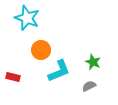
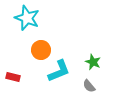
gray semicircle: rotated 104 degrees counterclockwise
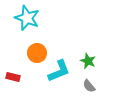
orange circle: moved 4 px left, 3 px down
green star: moved 5 px left, 1 px up
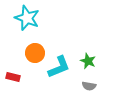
orange circle: moved 2 px left
cyan L-shape: moved 4 px up
gray semicircle: rotated 40 degrees counterclockwise
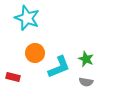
green star: moved 2 px left, 2 px up
gray semicircle: moved 3 px left, 4 px up
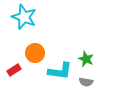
cyan star: moved 3 px left, 1 px up
cyan L-shape: moved 1 px right, 4 px down; rotated 30 degrees clockwise
red rectangle: moved 1 px right, 7 px up; rotated 48 degrees counterclockwise
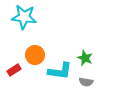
cyan star: rotated 15 degrees counterclockwise
orange circle: moved 2 px down
green star: moved 1 px left, 1 px up
